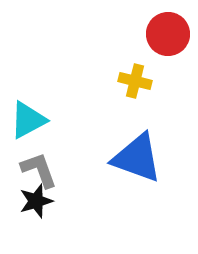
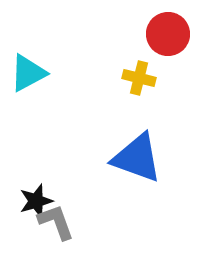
yellow cross: moved 4 px right, 3 px up
cyan triangle: moved 47 px up
gray L-shape: moved 17 px right, 52 px down
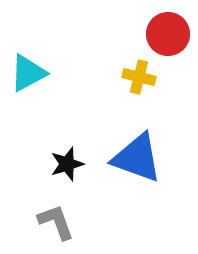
yellow cross: moved 1 px up
black star: moved 31 px right, 37 px up
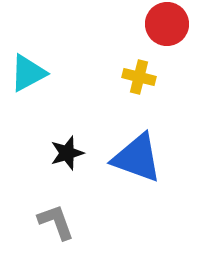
red circle: moved 1 px left, 10 px up
black star: moved 11 px up
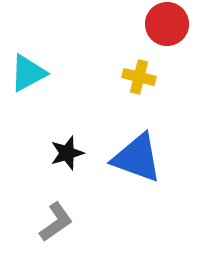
gray L-shape: rotated 75 degrees clockwise
